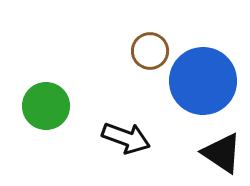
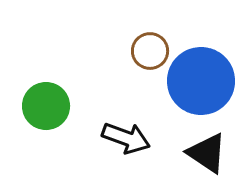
blue circle: moved 2 px left
black triangle: moved 15 px left
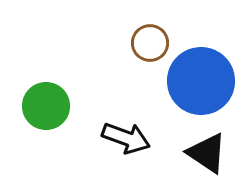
brown circle: moved 8 px up
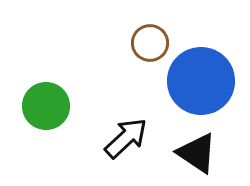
black arrow: rotated 63 degrees counterclockwise
black triangle: moved 10 px left
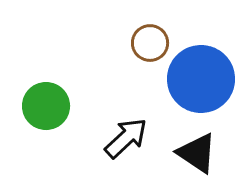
blue circle: moved 2 px up
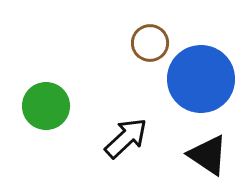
black triangle: moved 11 px right, 2 px down
